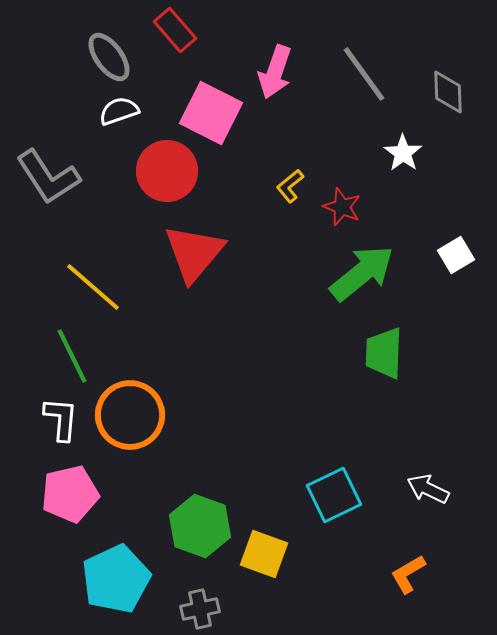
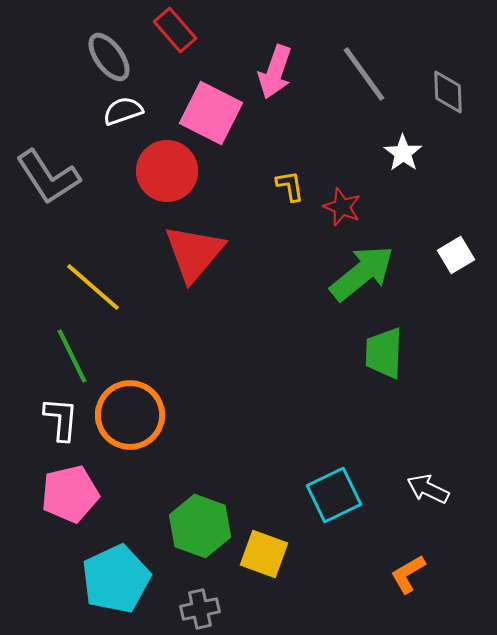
white semicircle: moved 4 px right
yellow L-shape: rotated 120 degrees clockwise
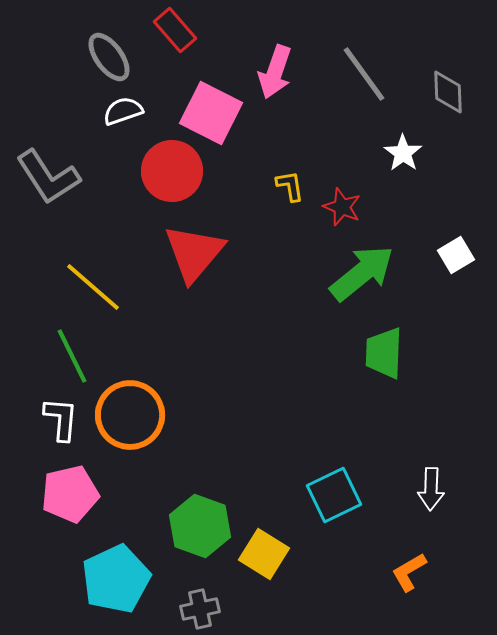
red circle: moved 5 px right
white arrow: moved 3 px right; rotated 114 degrees counterclockwise
yellow square: rotated 12 degrees clockwise
orange L-shape: moved 1 px right, 2 px up
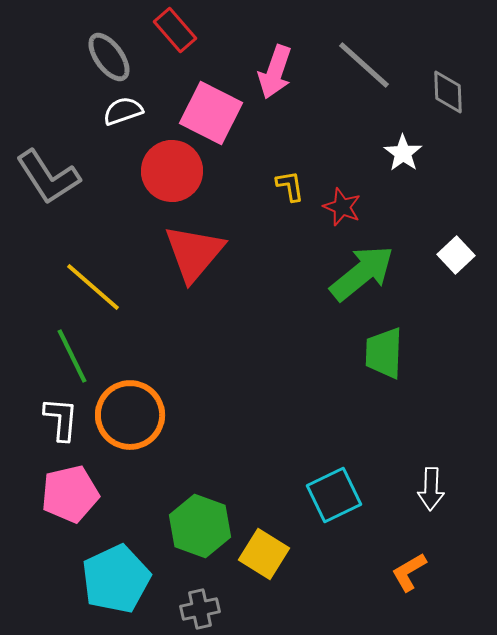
gray line: moved 9 px up; rotated 12 degrees counterclockwise
white square: rotated 12 degrees counterclockwise
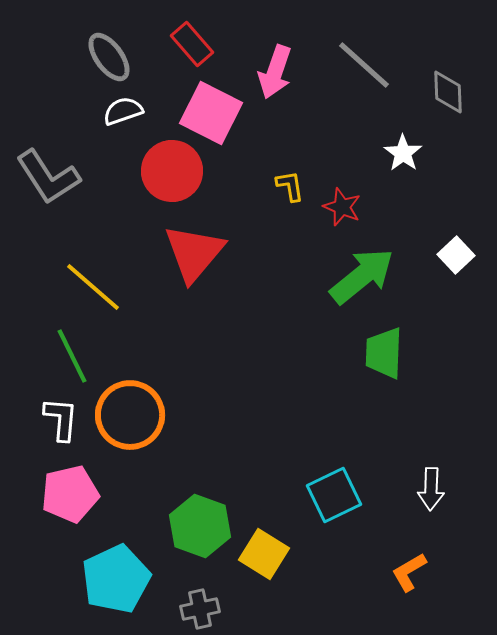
red rectangle: moved 17 px right, 14 px down
green arrow: moved 3 px down
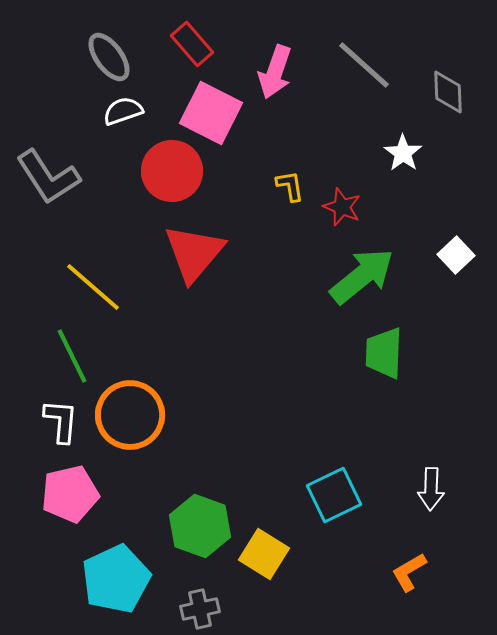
white L-shape: moved 2 px down
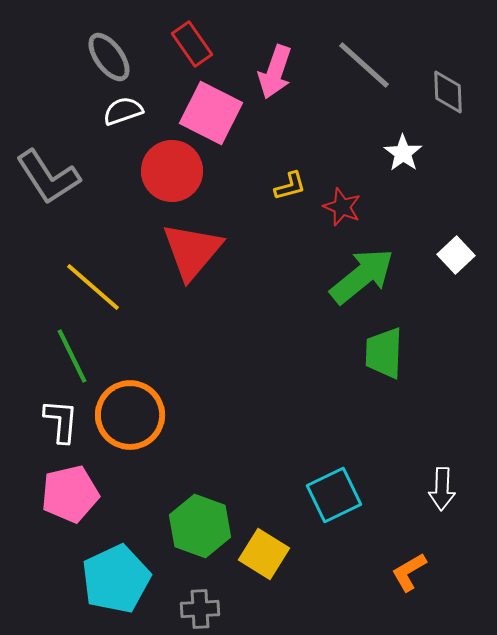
red rectangle: rotated 6 degrees clockwise
yellow L-shape: rotated 84 degrees clockwise
red triangle: moved 2 px left, 2 px up
white arrow: moved 11 px right
gray cross: rotated 9 degrees clockwise
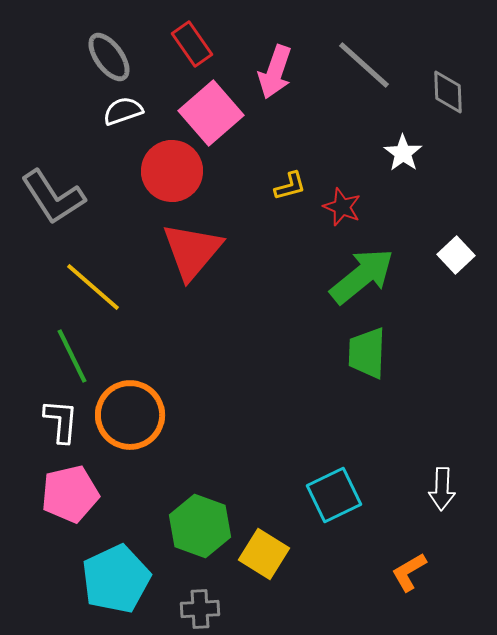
pink square: rotated 22 degrees clockwise
gray L-shape: moved 5 px right, 20 px down
green trapezoid: moved 17 px left
